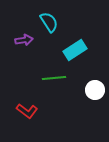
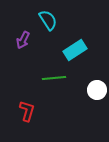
cyan semicircle: moved 1 px left, 2 px up
purple arrow: moved 1 px left; rotated 126 degrees clockwise
white circle: moved 2 px right
red L-shape: rotated 110 degrees counterclockwise
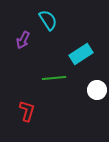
cyan rectangle: moved 6 px right, 4 px down
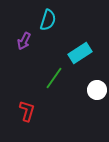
cyan semicircle: rotated 50 degrees clockwise
purple arrow: moved 1 px right, 1 px down
cyan rectangle: moved 1 px left, 1 px up
green line: rotated 50 degrees counterclockwise
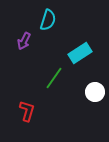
white circle: moved 2 px left, 2 px down
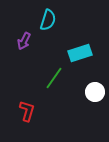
cyan rectangle: rotated 15 degrees clockwise
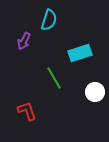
cyan semicircle: moved 1 px right
green line: rotated 65 degrees counterclockwise
red L-shape: rotated 35 degrees counterclockwise
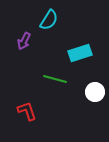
cyan semicircle: rotated 15 degrees clockwise
green line: moved 1 px right, 1 px down; rotated 45 degrees counterclockwise
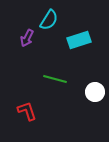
purple arrow: moved 3 px right, 3 px up
cyan rectangle: moved 1 px left, 13 px up
